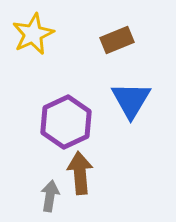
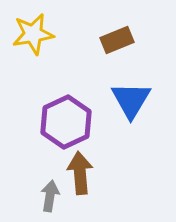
yellow star: rotated 15 degrees clockwise
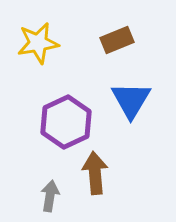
yellow star: moved 5 px right, 9 px down
brown arrow: moved 15 px right
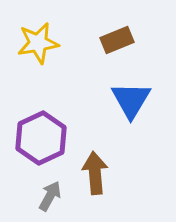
purple hexagon: moved 25 px left, 16 px down
gray arrow: rotated 20 degrees clockwise
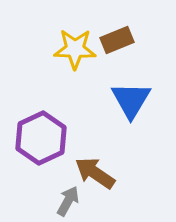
yellow star: moved 37 px right, 6 px down; rotated 12 degrees clockwise
brown arrow: rotated 51 degrees counterclockwise
gray arrow: moved 18 px right, 5 px down
